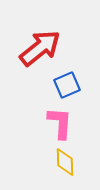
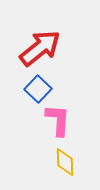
blue square: moved 29 px left, 4 px down; rotated 24 degrees counterclockwise
pink L-shape: moved 2 px left, 3 px up
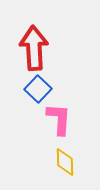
red arrow: moved 6 px left; rotated 54 degrees counterclockwise
pink L-shape: moved 1 px right, 1 px up
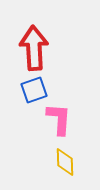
blue square: moved 4 px left, 1 px down; rotated 28 degrees clockwise
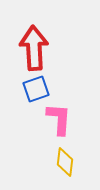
blue square: moved 2 px right, 1 px up
yellow diamond: rotated 8 degrees clockwise
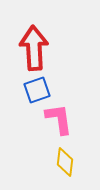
blue square: moved 1 px right, 1 px down
pink L-shape: rotated 12 degrees counterclockwise
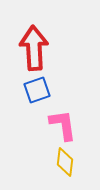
pink L-shape: moved 4 px right, 6 px down
